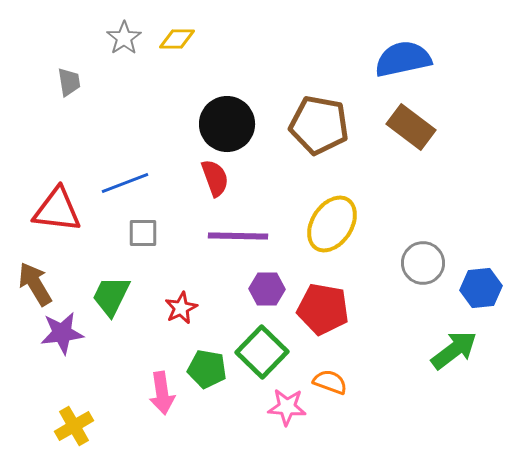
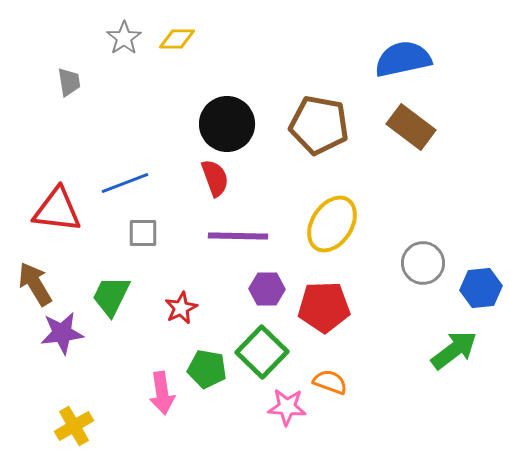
red pentagon: moved 1 px right, 2 px up; rotated 12 degrees counterclockwise
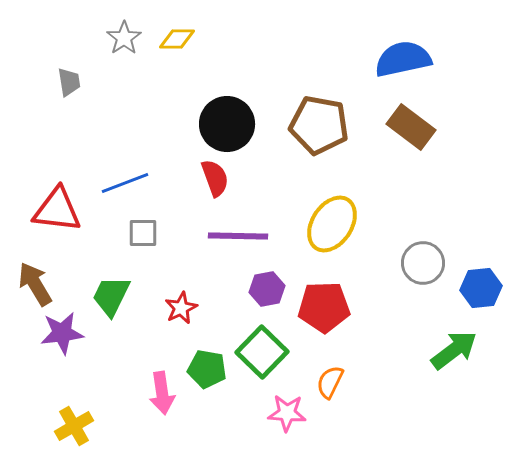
purple hexagon: rotated 12 degrees counterclockwise
orange semicircle: rotated 84 degrees counterclockwise
pink star: moved 6 px down
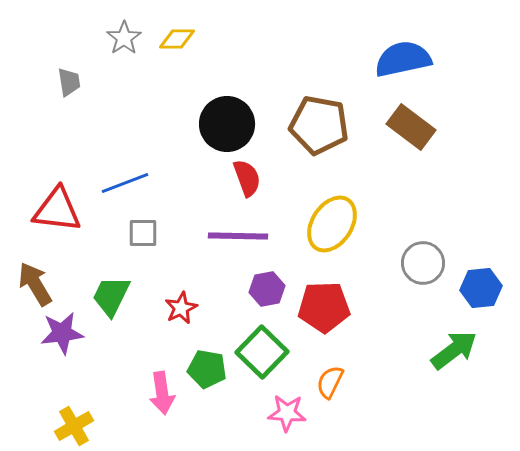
red semicircle: moved 32 px right
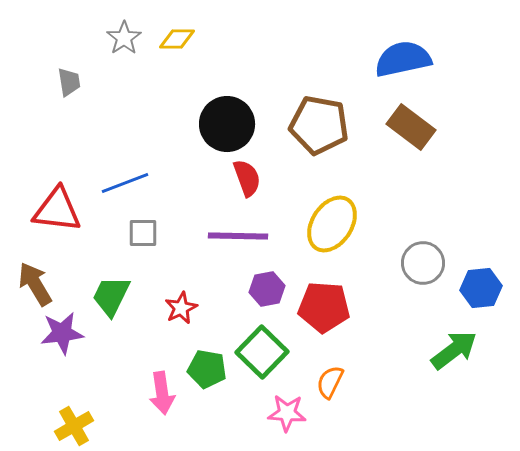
red pentagon: rotated 6 degrees clockwise
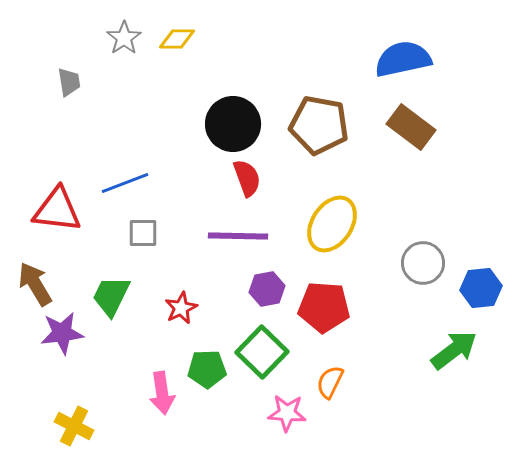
black circle: moved 6 px right
green pentagon: rotated 12 degrees counterclockwise
yellow cross: rotated 33 degrees counterclockwise
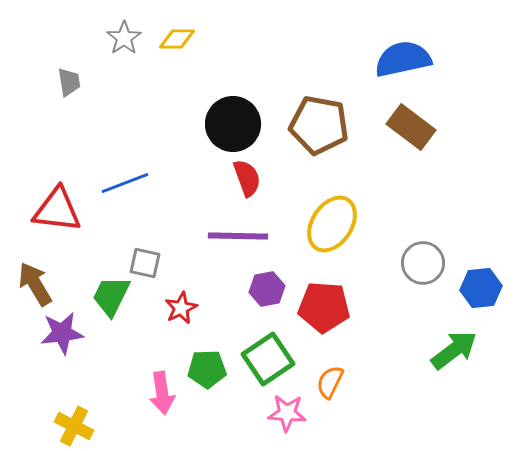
gray square: moved 2 px right, 30 px down; rotated 12 degrees clockwise
green square: moved 6 px right, 7 px down; rotated 12 degrees clockwise
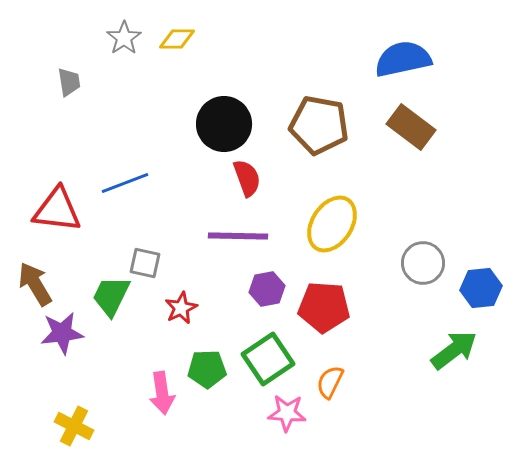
black circle: moved 9 px left
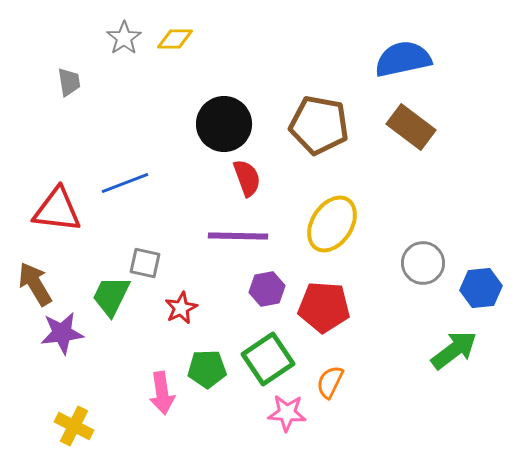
yellow diamond: moved 2 px left
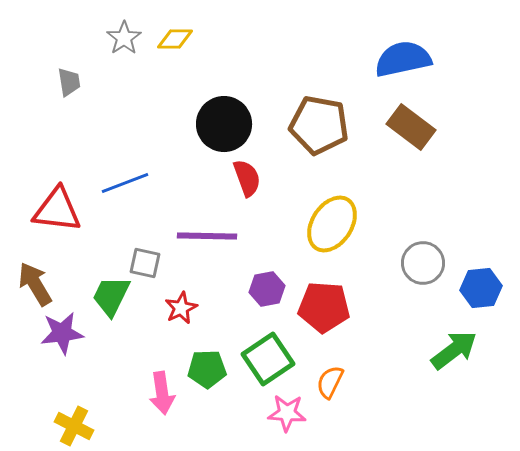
purple line: moved 31 px left
